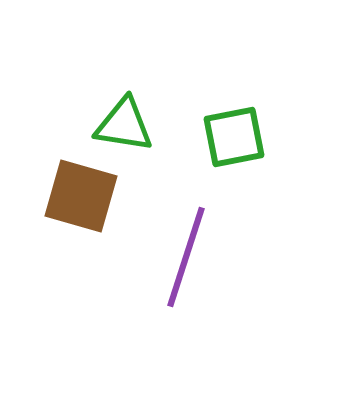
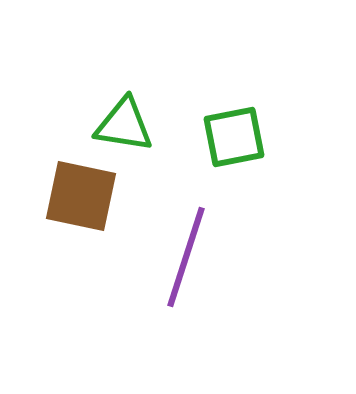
brown square: rotated 4 degrees counterclockwise
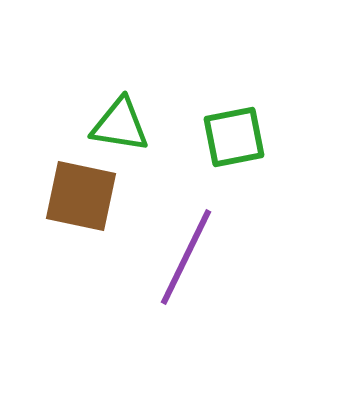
green triangle: moved 4 px left
purple line: rotated 8 degrees clockwise
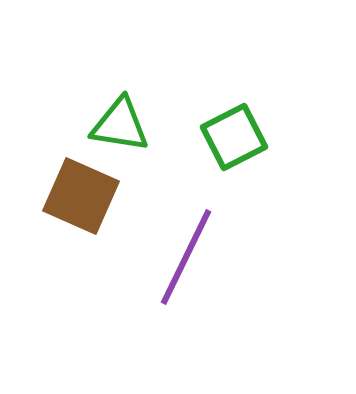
green square: rotated 16 degrees counterclockwise
brown square: rotated 12 degrees clockwise
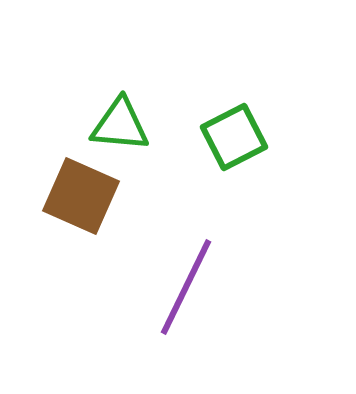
green triangle: rotated 4 degrees counterclockwise
purple line: moved 30 px down
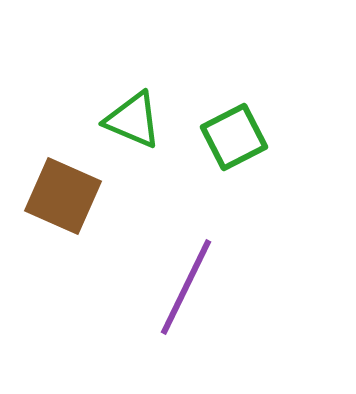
green triangle: moved 13 px right, 5 px up; rotated 18 degrees clockwise
brown square: moved 18 px left
